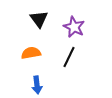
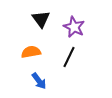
black triangle: moved 2 px right
orange semicircle: moved 1 px up
blue arrow: moved 2 px right, 4 px up; rotated 30 degrees counterclockwise
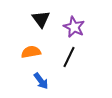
blue arrow: moved 2 px right
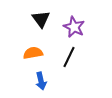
orange semicircle: moved 2 px right, 1 px down
blue arrow: rotated 24 degrees clockwise
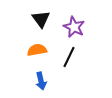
orange semicircle: moved 4 px right, 3 px up
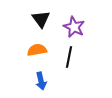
black line: rotated 15 degrees counterclockwise
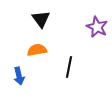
purple star: moved 23 px right
black line: moved 10 px down
blue arrow: moved 22 px left, 5 px up
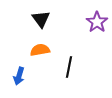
purple star: moved 5 px up; rotated 10 degrees clockwise
orange semicircle: moved 3 px right
blue arrow: rotated 30 degrees clockwise
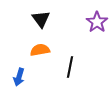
black line: moved 1 px right
blue arrow: moved 1 px down
